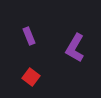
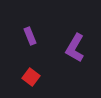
purple rectangle: moved 1 px right
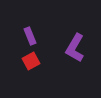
red square: moved 16 px up; rotated 24 degrees clockwise
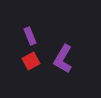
purple L-shape: moved 12 px left, 11 px down
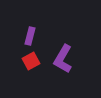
purple rectangle: rotated 36 degrees clockwise
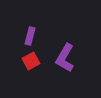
purple L-shape: moved 2 px right, 1 px up
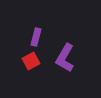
purple rectangle: moved 6 px right, 1 px down
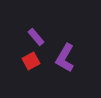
purple rectangle: rotated 54 degrees counterclockwise
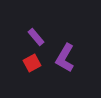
red square: moved 1 px right, 2 px down
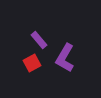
purple rectangle: moved 3 px right, 3 px down
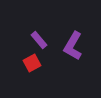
purple L-shape: moved 8 px right, 12 px up
